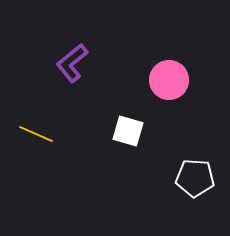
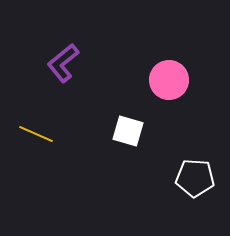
purple L-shape: moved 9 px left
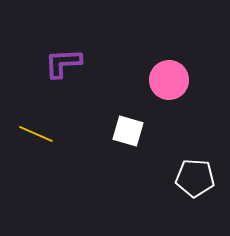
purple L-shape: rotated 36 degrees clockwise
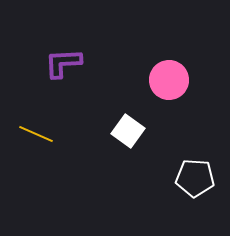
white square: rotated 20 degrees clockwise
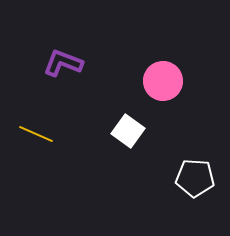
purple L-shape: rotated 24 degrees clockwise
pink circle: moved 6 px left, 1 px down
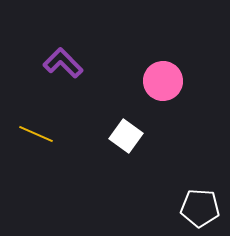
purple L-shape: rotated 24 degrees clockwise
white square: moved 2 px left, 5 px down
white pentagon: moved 5 px right, 30 px down
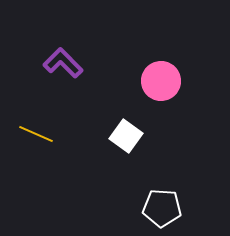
pink circle: moved 2 px left
white pentagon: moved 38 px left
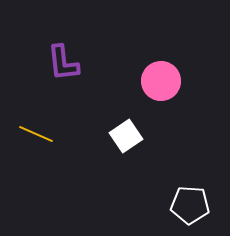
purple L-shape: rotated 141 degrees counterclockwise
white square: rotated 20 degrees clockwise
white pentagon: moved 28 px right, 3 px up
